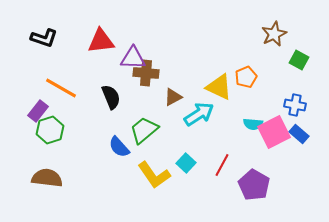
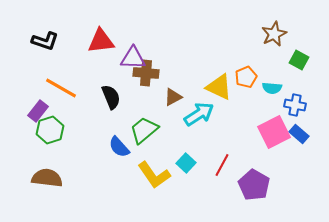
black L-shape: moved 1 px right, 3 px down
cyan semicircle: moved 19 px right, 36 px up
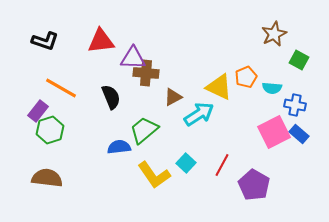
blue semicircle: rotated 125 degrees clockwise
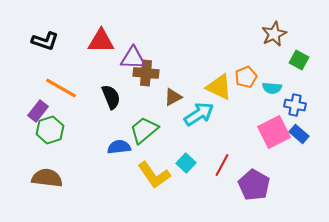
red triangle: rotated 8 degrees clockwise
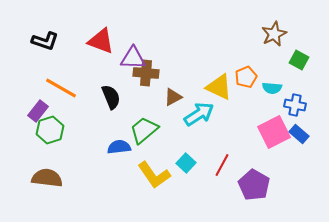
red triangle: rotated 20 degrees clockwise
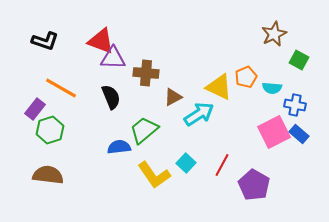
purple triangle: moved 20 px left
purple rectangle: moved 3 px left, 2 px up
brown semicircle: moved 1 px right, 3 px up
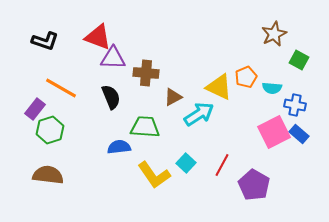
red triangle: moved 3 px left, 4 px up
green trapezoid: moved 1 px right, 3 px up; rotated 44 degrees clockwise
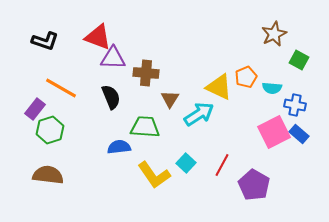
brown triangle: moved 3 px left, 2 px down; rotated 30 degrees counterclockwise
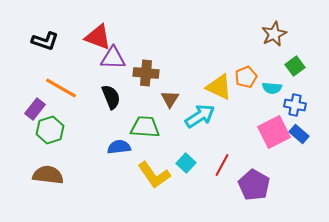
green square: moved 4 px left, 6 px down; rotated 24 degrees clockwise
cyan arrow: moved 1 px right, 2 px down
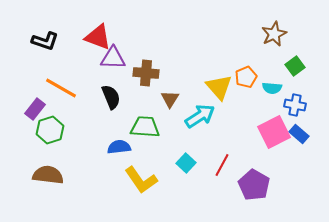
yellow triangle: rotated 24 degrees clockwise
yellow L-shape: moved 13 px left, 5 px down
